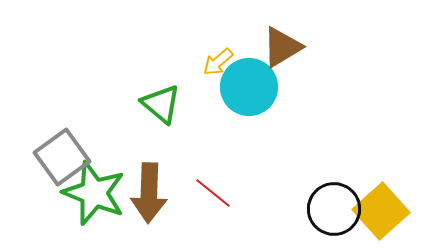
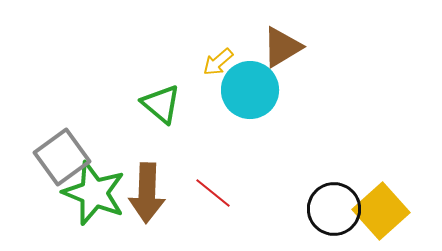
cyan circle: moved 1 px right, 3 px down
brown arrow: moved 2 px left
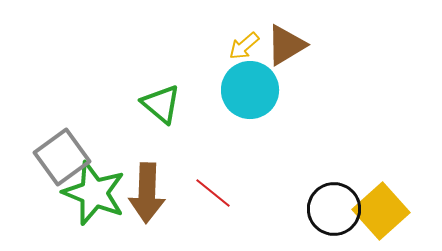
brown triangle: moved 4 px right, 2 px up
yellow arrow: moved 26 px right, 16 px up
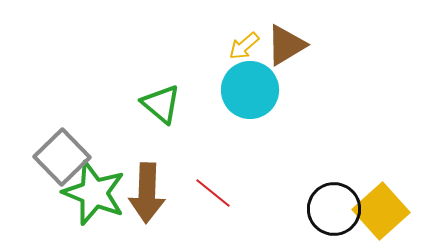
gray square: rotated 8 degrees counterclockwise
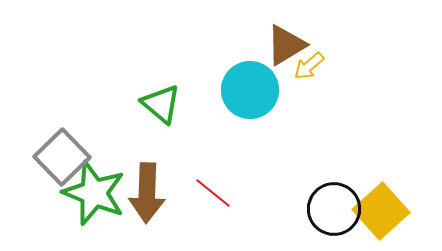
yellow arrow: moved 65 px right, 20 px down
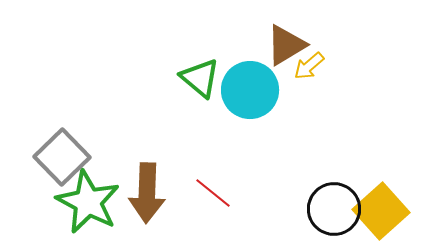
green triangle: moved 39 px right, 26 px up
green star: moved 6 px left, 9 px down; rotated 6 degrees clockwise
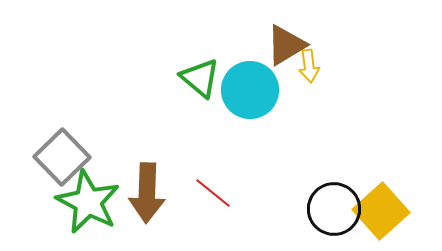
yellow arrow: rotated 56 degrees counterclockwise
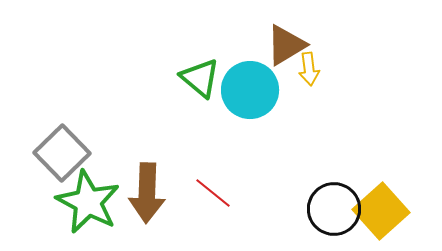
yellow arrow: moved 3 px down
gray square: moved 4 px up
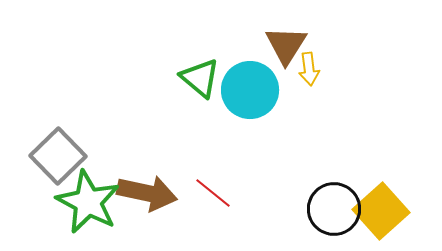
brown triangle: rotated 27 degrees counterclockwise
gray square: moved 4 px left, 3 px down
brown arrow: rotated 80 degrees counterclockwise
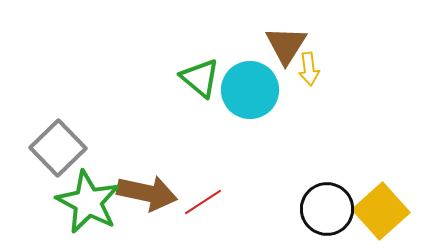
gray square: moved 8 px up
red line: moved 10 px left, 9 px down; rotated 72 degrees counterclockwise
black circle: moved 7 px left
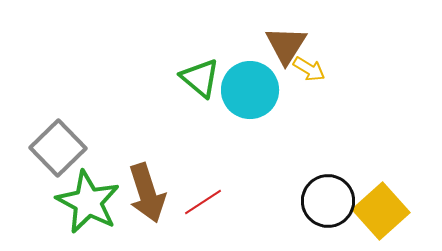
yellow arrow: rotated 52 degrees counterclockwise
brown arrow: rotated 60 degrees clockwise
black circle: moved 1 px right, 8 px up
